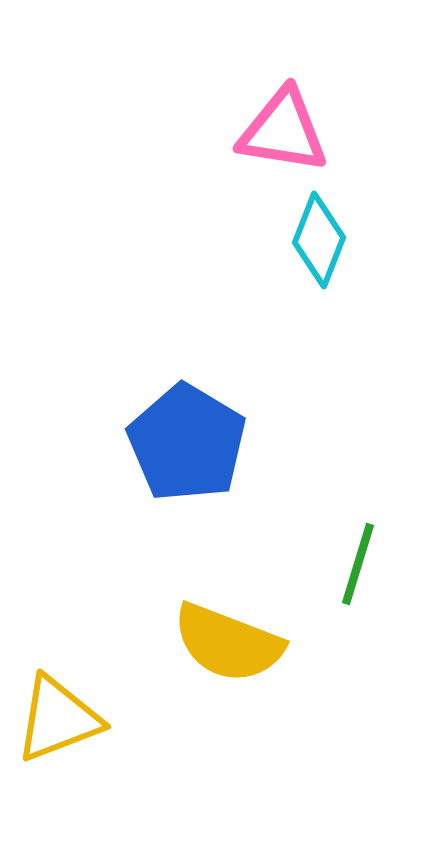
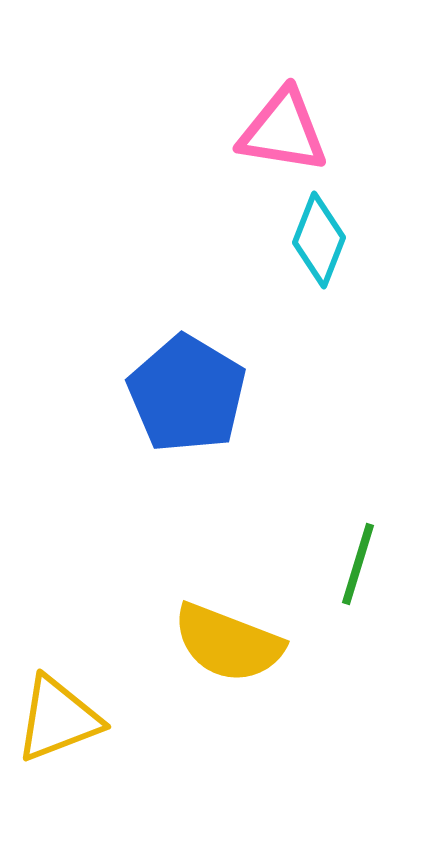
blue pentagon: moved 49 px up
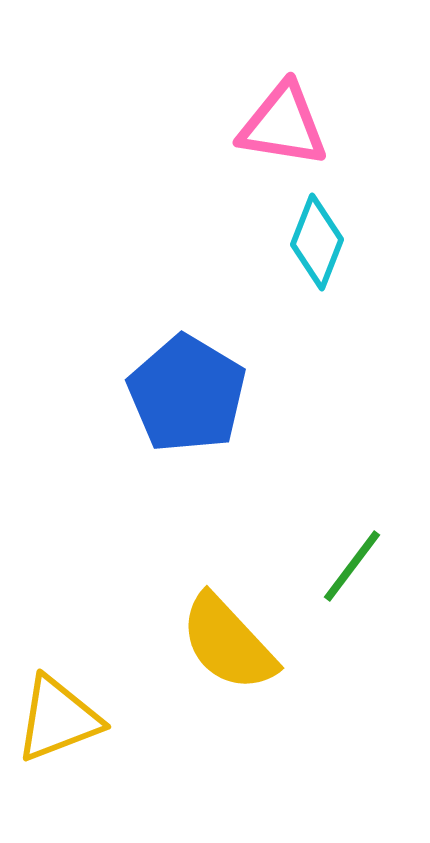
pink triangle: moved 6 px up
cyan diamond: moved 2 px left, 2 px down
green line: moved 6 px left, 2 px down; rotated 20 degrees clockwise
yellow semicircle: rotated 26 degrees clockwise
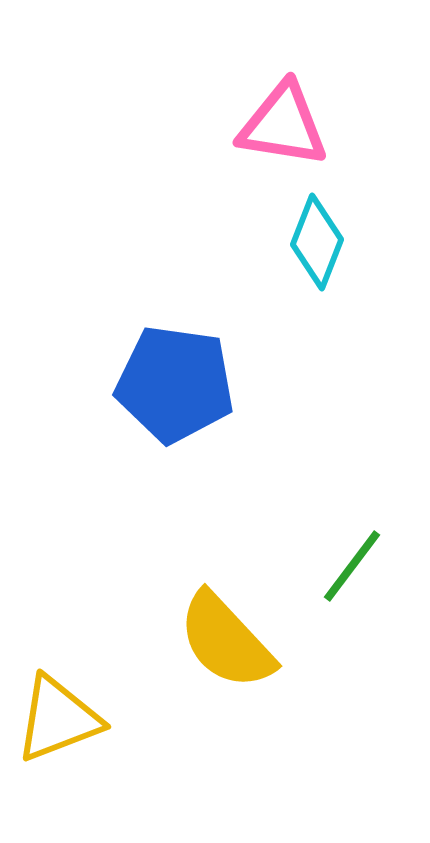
blue pentagon: moved 12 px left, 10 px up; rotated 23 degrees counterclockwise
yellow semicircle: moved 2 px left, 2 px up
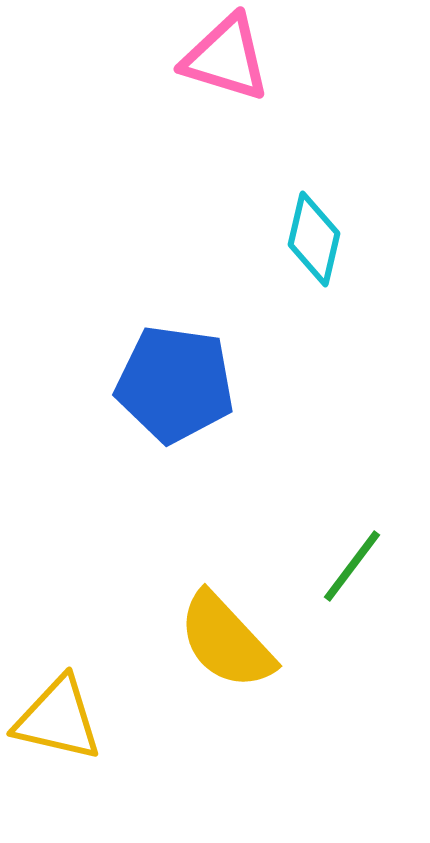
pink triangle: moved 57 px left, 67 px up; rotated 8 degrees clockwise
cyan diamond: moved 3 px left, 3 px up; rotated 8 degrees counterclockwise
yellow triangle: rotated 34 degrees clockwise
